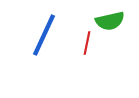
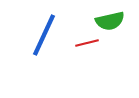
red line: rotated 65 degrees clockwise
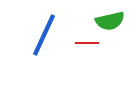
red line: rotated 15 degrees clockwise
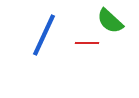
green semicircle: rotated 56 degrees clockwise
